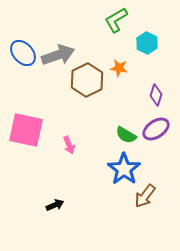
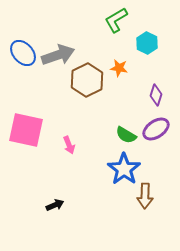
brown arrow: rotated 35 degrees counterclockwise
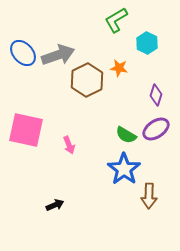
brown arrow: moved 4 px right
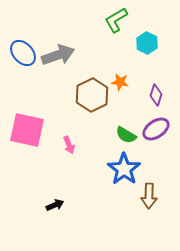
orange star: moved 1 px right, 14 px down
brown hexagon: moved 5 px right, 15 px down
pink square: moved 1 px right
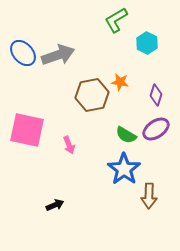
brown hexagon: rotated 16 degrees clockwise
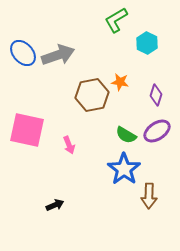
purple ellipse: moved 1 px right, 2 px down
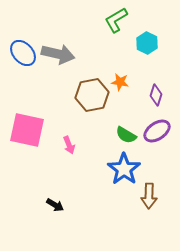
gray arrow: moved 1 px up; rotated 32 degrees clockwise
black arrow: rotated 54 degrees clockwise
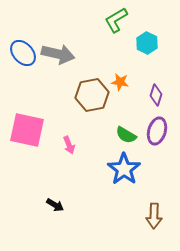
purple ellipse: rotated 40 degrees counterclockwise
brown arrow: moved 5 px right, 20 px down
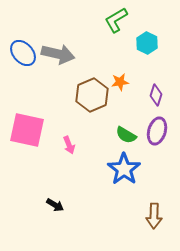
orange star: rotated 18 degrees counterclockwise
brown hexagon: rotated 12 degrees counterclockwise
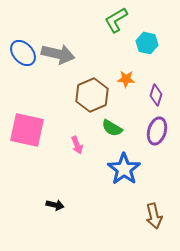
cyan hexagon: rotated 15 degrees counterclockwise
orange star: moved 6 px right, 3 px up; rotated 12 degrees clockwise
green semicircle: moved 14 px left, 7 px up
pink arrow: moved 8 px right
black arrow: rotated 18 degrees counterclockwise
brown arrow: rotated 15 degrees counterclockwise
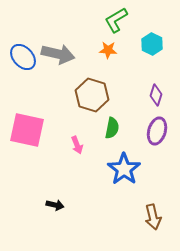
cyan hexagon: moved 5 px right, 1 px down; rotated 15 degrees clockwise
blue ellipse: moved 4 px down
orange star: moved 18 px left, 29 px up
brown hexagon: rotated 20 degrees counterclockwise
green semicircle: rotated 110 degrees counterclockwise
brown arrow: moved 1 px left, 1 px down
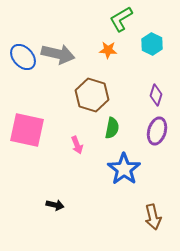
green L-shape: moved 5 px right, 1 px up
